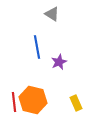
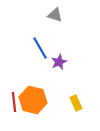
gray triangle: moved 3 px right, 1 px down; rotated 14 degrees counterclockwise
blue line: moved 3 px right, 1 px down; rotated 20 degrees counterclockwise
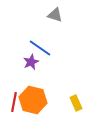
blue line: rotated 25 degrees counterclockwise
purple star: moved 28 px left
red line: rotated 18 degrees clockwise
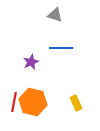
blue line: moved 21 px right; rotated 35 degrees counterclockwise
orange hexagon: moved 2 px down
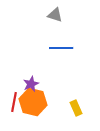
purple star: moved 22 px down
yellow rectangle: moved 5 px down
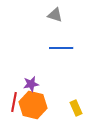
purple star: rotated 14 degrees clockwise
orange hexagon: moved 3 px down
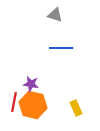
purple star: rotated 21 degrees clockwise
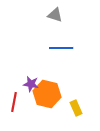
orange hexagon: moved 14 px right, 11 px up
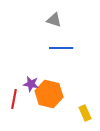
gray triangle: moved 1 px left, 5 px down
orange hexagon: moved 2 px right
red line: moved 3 px up
yellow rectangle: moved 9 px right, 5 px down
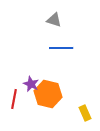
purple star: rotated 14 degrees clockwise
orange hexagon: moved 1 px left
